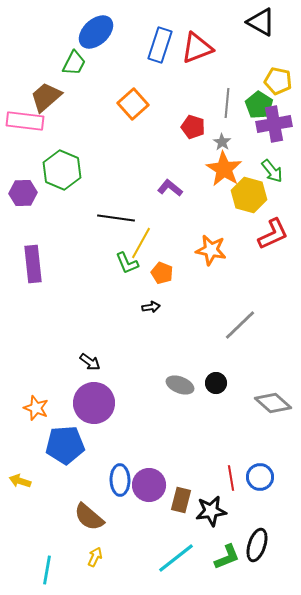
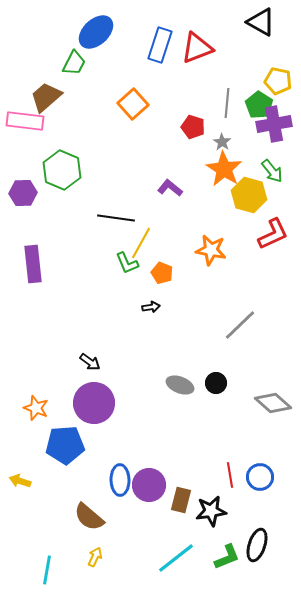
red line at (231, 478): moved 1 px left, 3 px up
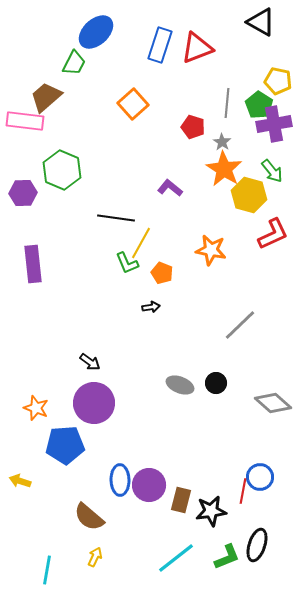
red line at (230, 475): moved 13 px right, 16 px down; rotated 20 degrees clockwise
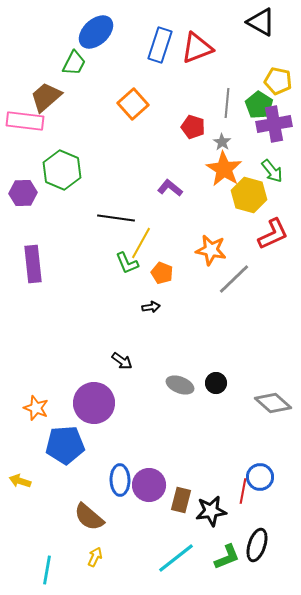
gray line at (240, 325): moved 6 px left, 46 px up
black arrow at (90, 362): moved 32 px right, 1 px up
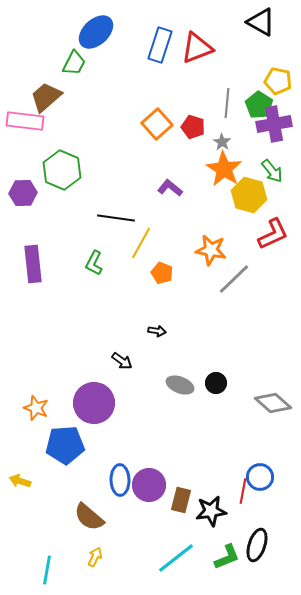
orange square at (133, 104): moved 24 px right, 20 px down
green L-shape at (127, 263): moved 33 px left; rotated 50 degrees clockwise
black arrow at (151, 307): moved 6 px right, 24 px down; rotated 18 degrees clockwise
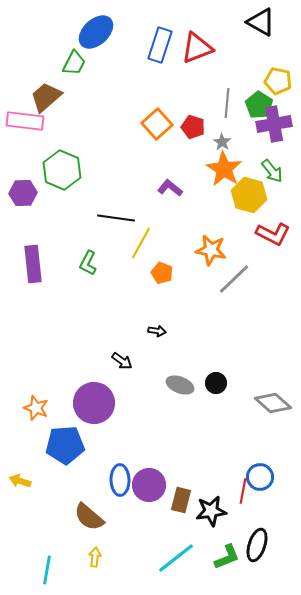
red L-shape at (273, 234): rotated 52 degrees clockwise
green L-shape at (94, 263): moved 6 px left
yellow arrow at (95, 557): rotated 18 degrees counterclockwise
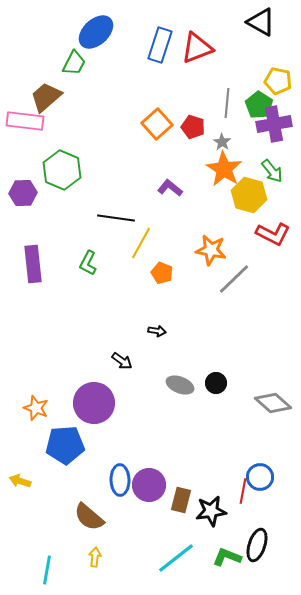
green L-shape at (227, 557): rotated 136 degrees counterclockwise
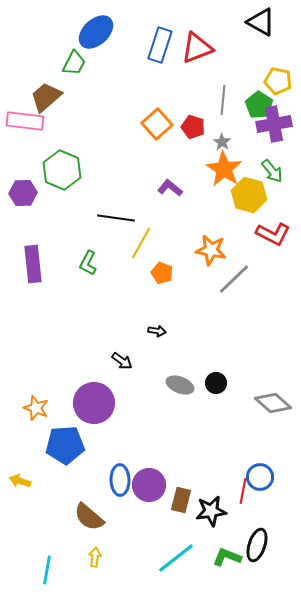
gray line at (227, 103): moved 4 px left, 3 px up
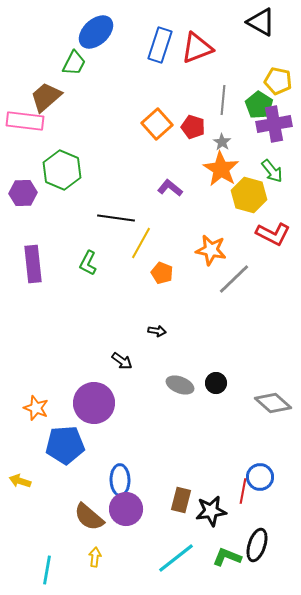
orange star at (224, 169): moved 3 px left
purple circle at (149, 485): moved 23 px left, 24 px down
